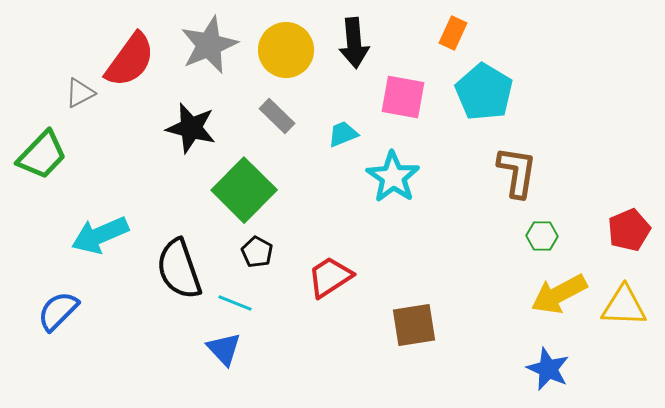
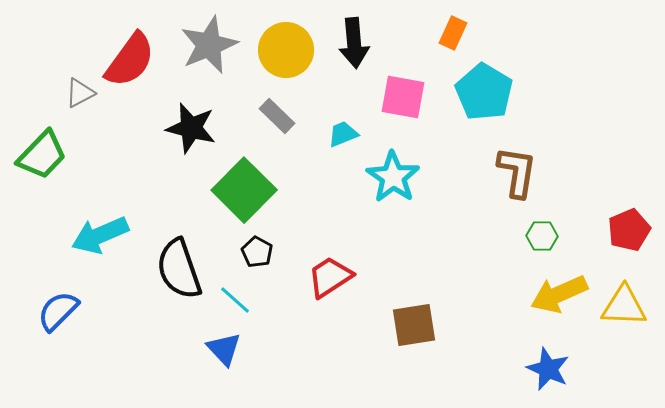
yellow arrow: rotated 4 degrees clockwise
cyan line: moved 3 px up; rotated 20 degrees clockwise
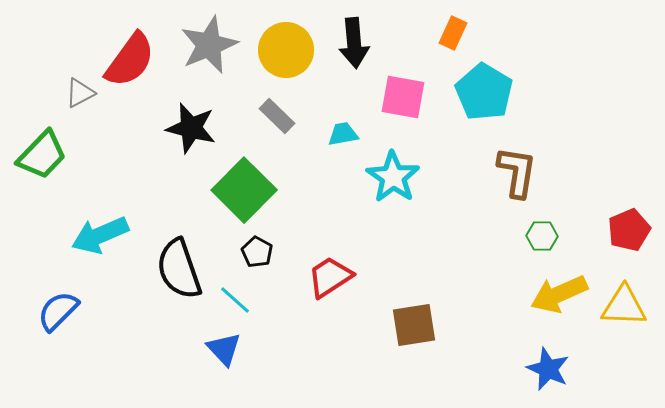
cyan trapezoid: rotated 12 degrees clockwise
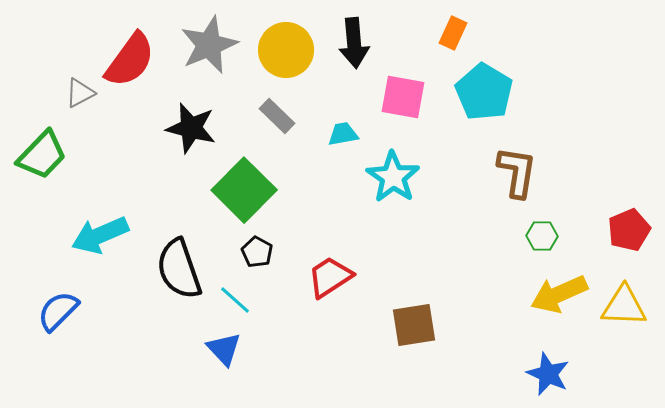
blue star: moved 5 px down
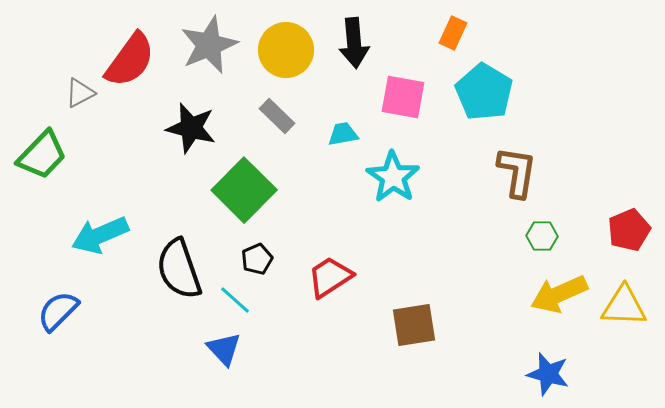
black pentagon: moved 7 px down; rotated 20 degrees clockwise
blue star: rotated 9 degrees counterclockwise
